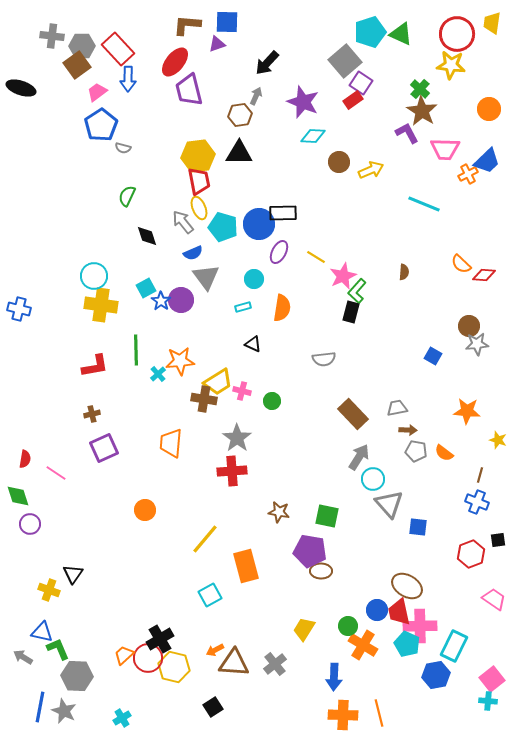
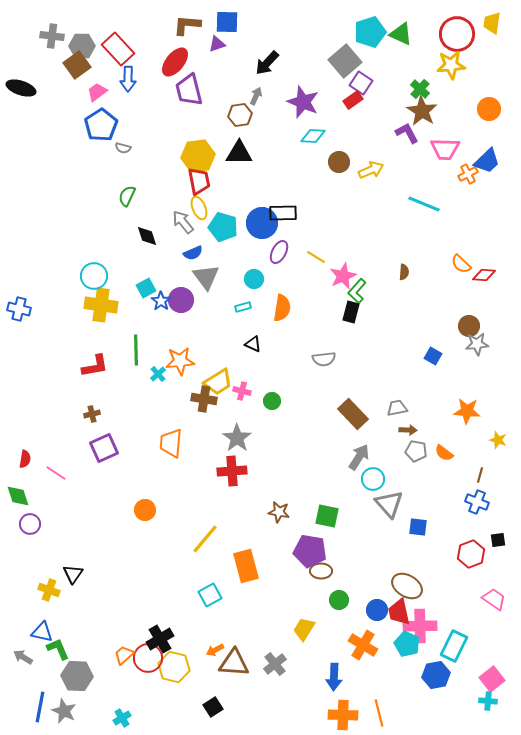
yellow star at (451, 65): rotated 12 degrees counterclockwise
blue circle at (259, 224): moved 3 px right, 1 px up
green circle at (348, 626): moved 9 px left, 26 px up
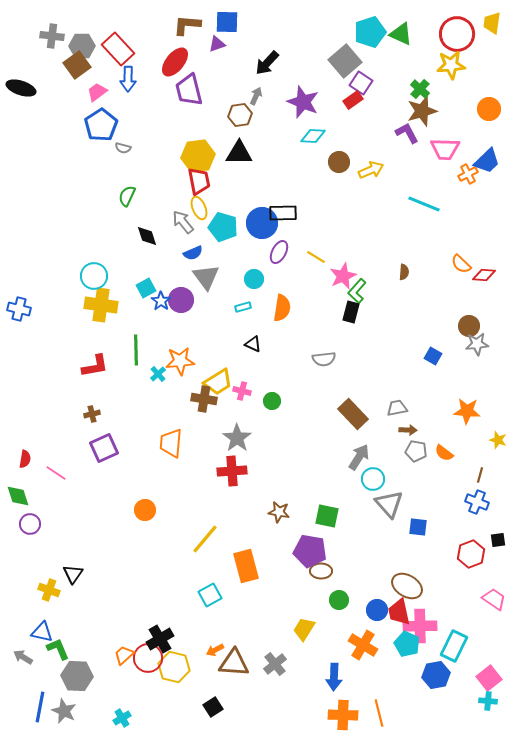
brown star at (422, 111): rotated 24 degrees clockwise
pink square at (492, 679): moved 3 px left, 1 px up
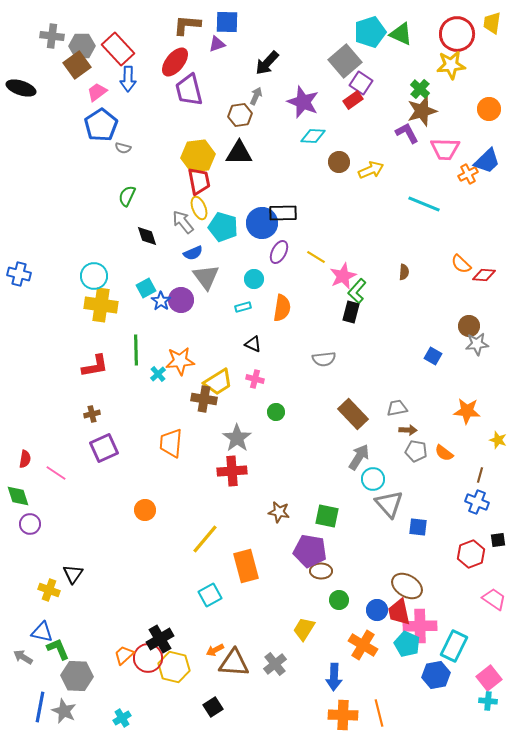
blue cross at (19, 309): moved 35 px up
pink cross at (242, 391): moved 13 px right, 12 px up
green circle at (272, 401): moved 4 px right, 11 px down
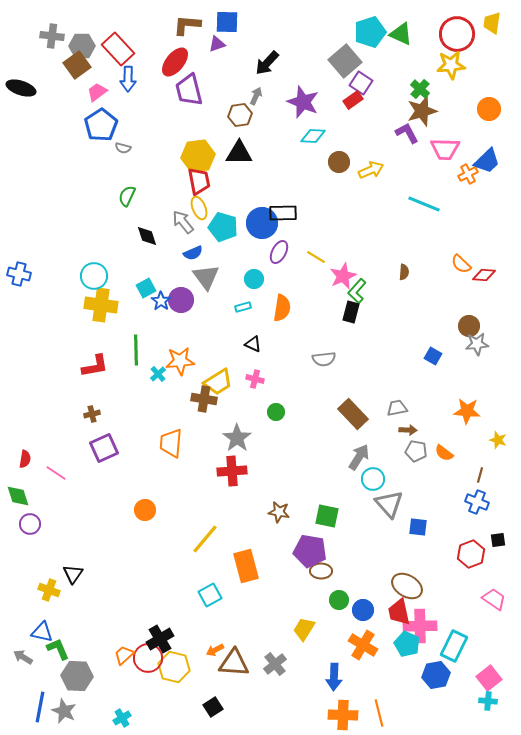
blue circle at (377, 610): moved 14 px left
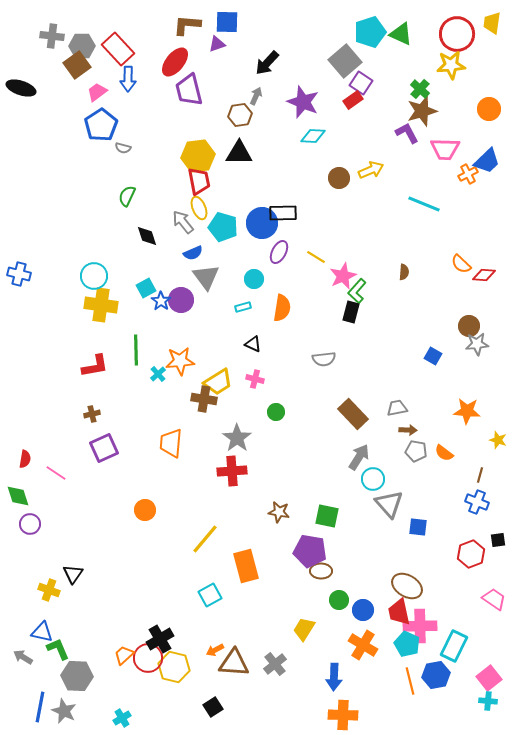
brown circle at (339, 162): moved 16 px down
orange line at (379, 713): moved 31 px right, 32 px up
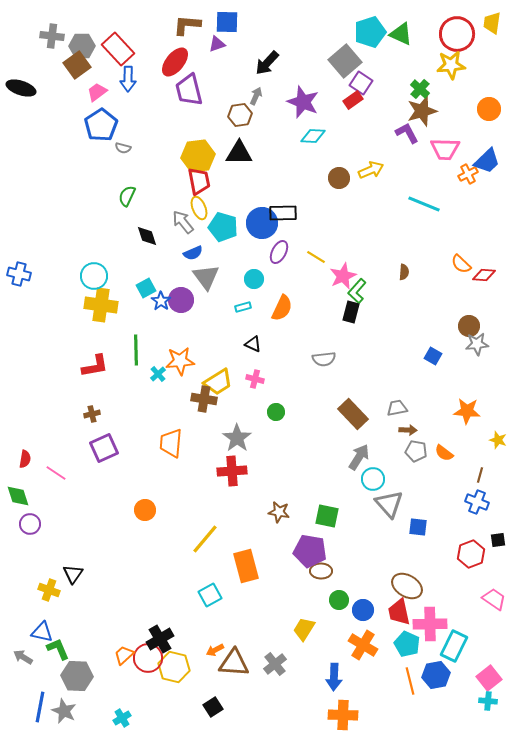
orange semicircle at (282, 308): rotated 16 degrees clockwise
pink cross at (420, 626): moved 10 px right, 2 px up
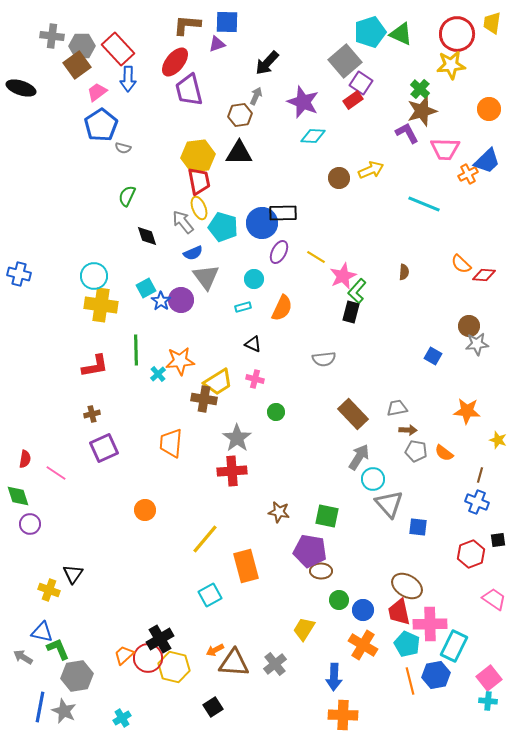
gray hexagon at (77, 676): rotated 12 degrees counterclockwise
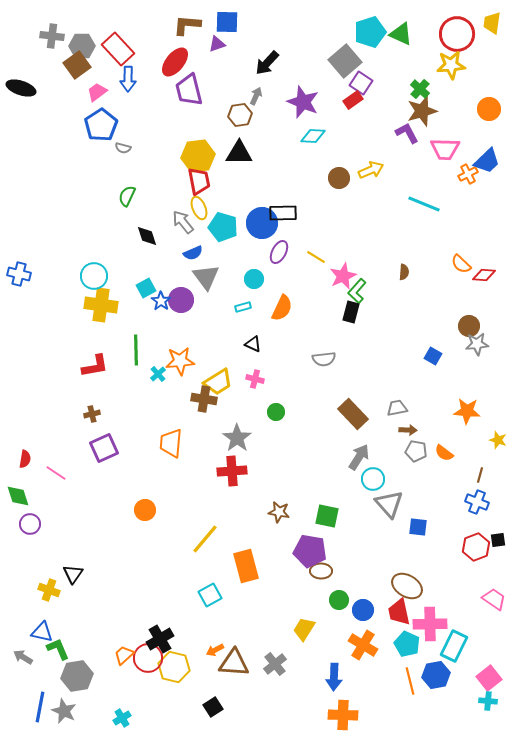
red hexagon at (471, 554): moved 5 px right, 7 px up
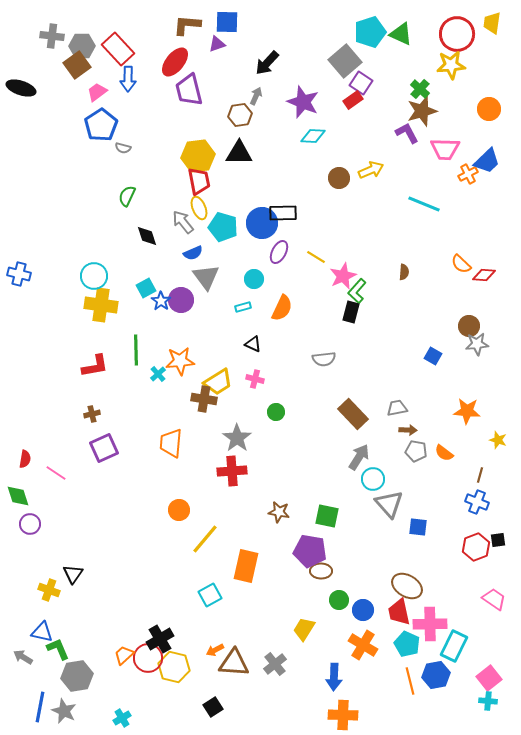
orange circle at (145, 510): moved 34 px right
orange rectangle at (246, 566): rotated 28 degrees clockwise
